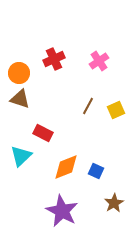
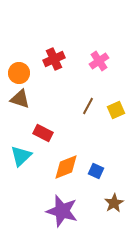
purple star: rotated 12 degrees counterclockwise
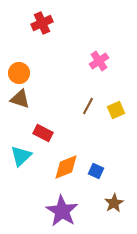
red cross: moved 12 px left, 36 px up
purple star: rotated 16 degrees clockwise
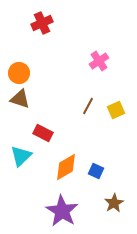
orange diamond: rotated 8 degrees counterclockwise
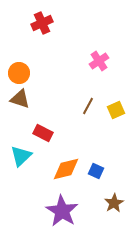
orange diamond: moved 2 px down; rotated 16 degrees clockwise
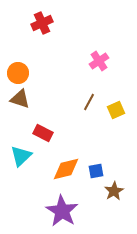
orange circle: moved 1 px left
brown line: moved 1 px right, 4 px up
blue square: rotated 35 degrees counterclockwise
brown star: moved 12 px up
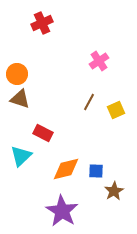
orange circle: moved 1 px left, 1 px down
blue square: rotated 14 degrees clockwise
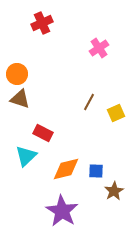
pink cross: moved 13 px up
yellow square: moved 3 px down
cyan triangle: moved 5 px right
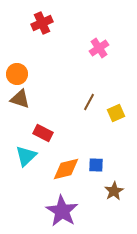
blue square: moved 6 px up
